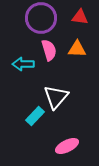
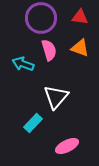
orange triangle: moved 3 px right, 1 px up; rotated 18 degrees clockwise
cyan arrow: rotated 20 degrees clockwise
cyan rectangle: moved 2 px left, 7 px down
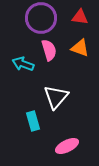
cyan rectangle: moved 2 px up; rotated 60 degrees counterclockwise
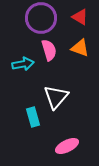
red triangle: rotated 24 degrees clockwise
cyan arrow: rotated 150 degrees clockwise
cyan rectangle: moved 4 px up
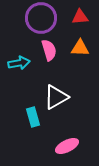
red triangle: rotated 36 degrees counterclockwise
orange triangle: rotated 18 degrees counterclockwise
cyan arrow: moved 4 px left, 1 px up
white triangle: rotated 20 degrees clockwise
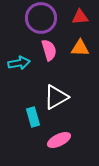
pink ellipse: moved 8 px left, 6 px up
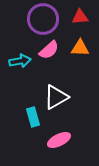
purple circle: moved 2 px right, 1 px down
pink semicircle: rotated 65 degrees clockwise
cyan arrow: moved 1 px right, 2 px up
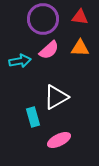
red triangle: rotated 12 degrees clockwise
